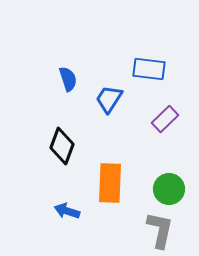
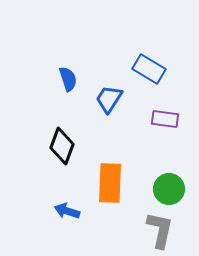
blue rectangle: rotated 24 degrees clockwise
purple rectangle: rotated 52 degrees clockwise
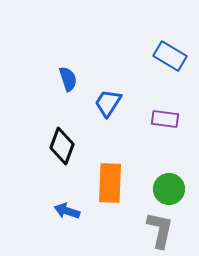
blue rectangle: moved 21 px right, 13 px up
blue trapezoid: moved 1 px left, 4 px down
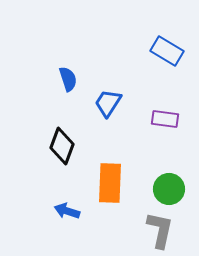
blue rectangle: moved 3 px left, 5 px up
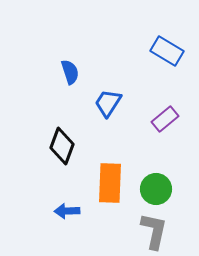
blue semicircle: moved 2 px right, 7 px up
purple rectangle: rotated 48 degrees counterclockwise
green circle: moved 13 px left
blue arrow: rotated 20 degrees counterclockwise
gray L-shape: moved 6 px left, 1 px down
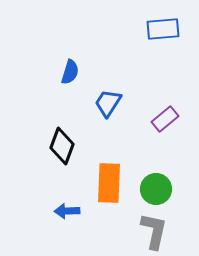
blue rectangle: moved 4 px left, 22 px up; rotated 36 degrees counterclockwise
blue semicircle: rotated 35 degrees clockwise
orange rectangle: moved 1 px left
